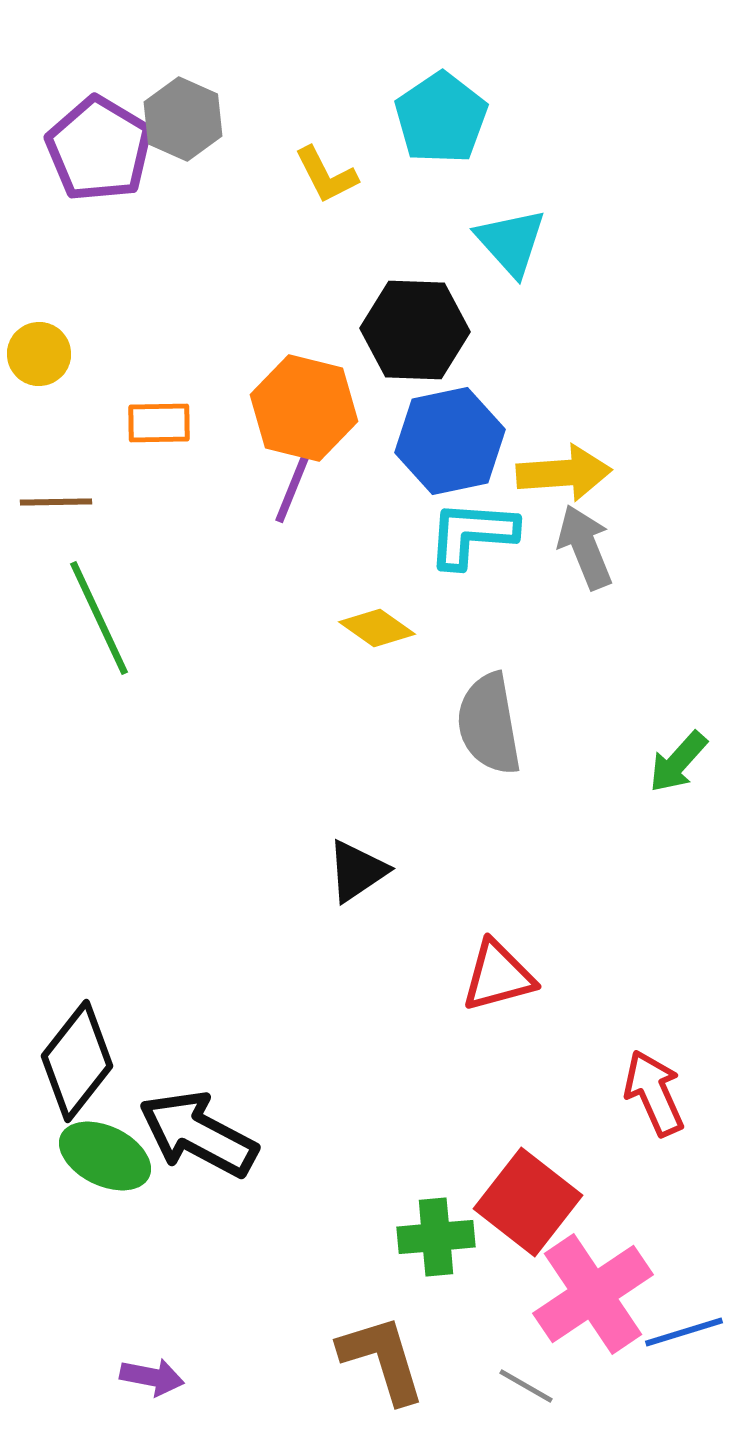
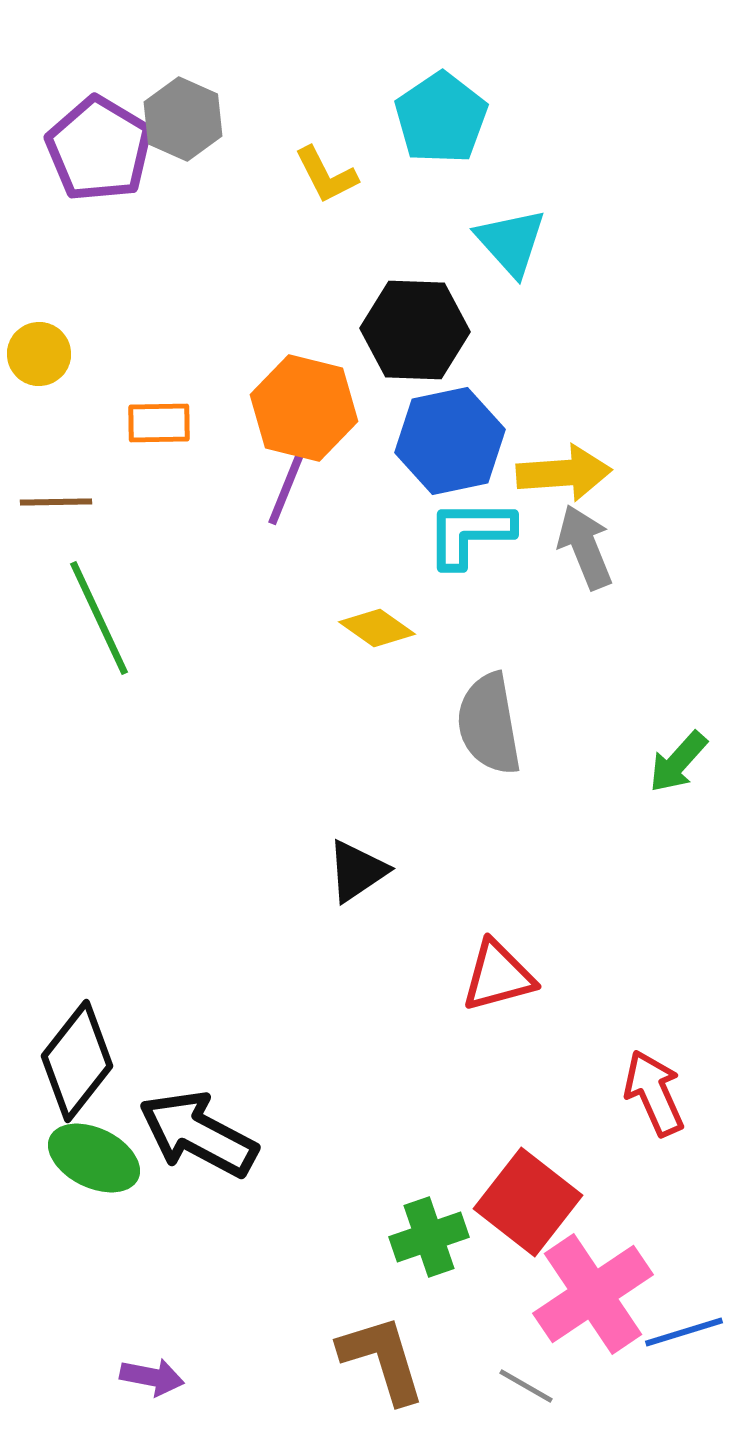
purple line: moved 7 px left, 2 px down
cyan L-shape: moved 2 px left, 1 px up; rotated 4 degrees counterclockwise
green ellipse: moved 11 px left, 2 px down
green cross: moved 7 px left; rotated 14 degrees counterclockwise
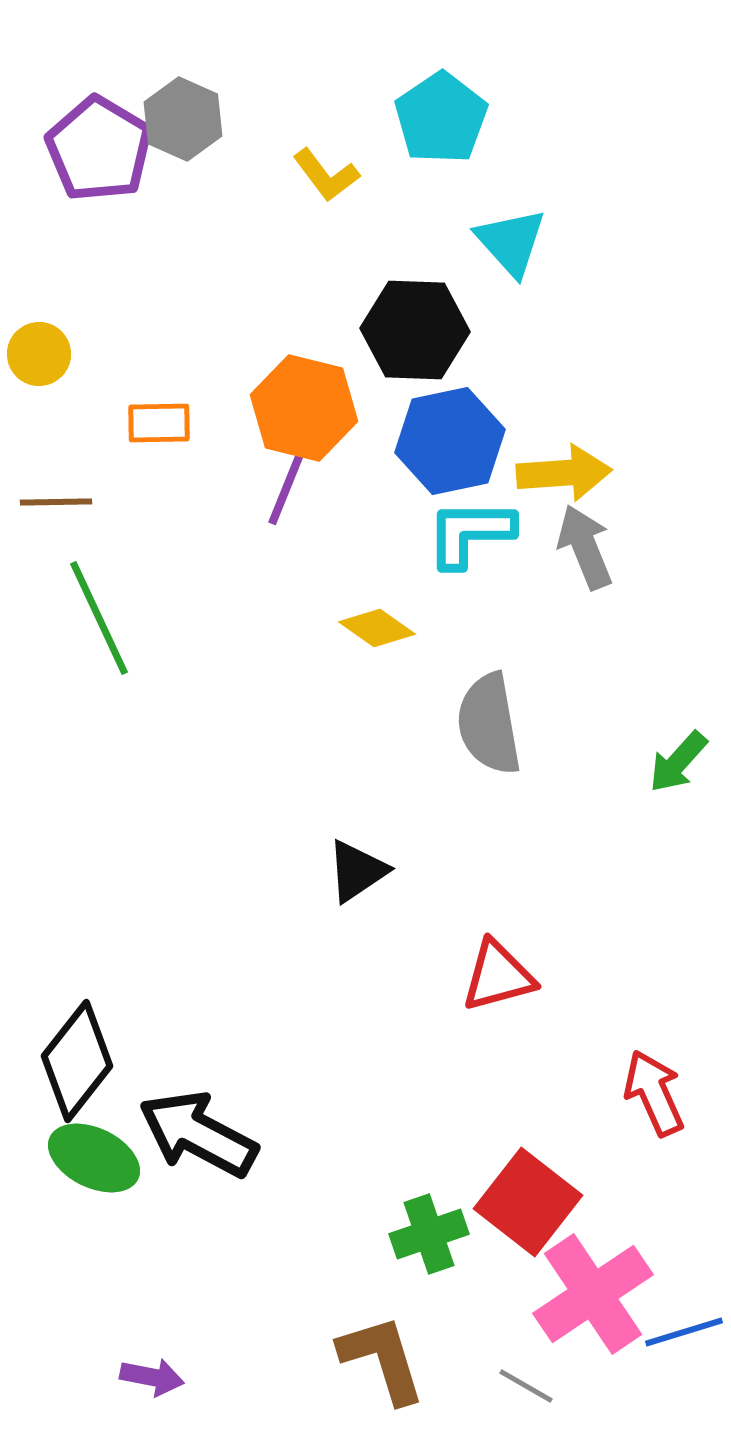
yellow L-shape: rotated 10 degrees counterclockwise
green cross: moved 3 px up
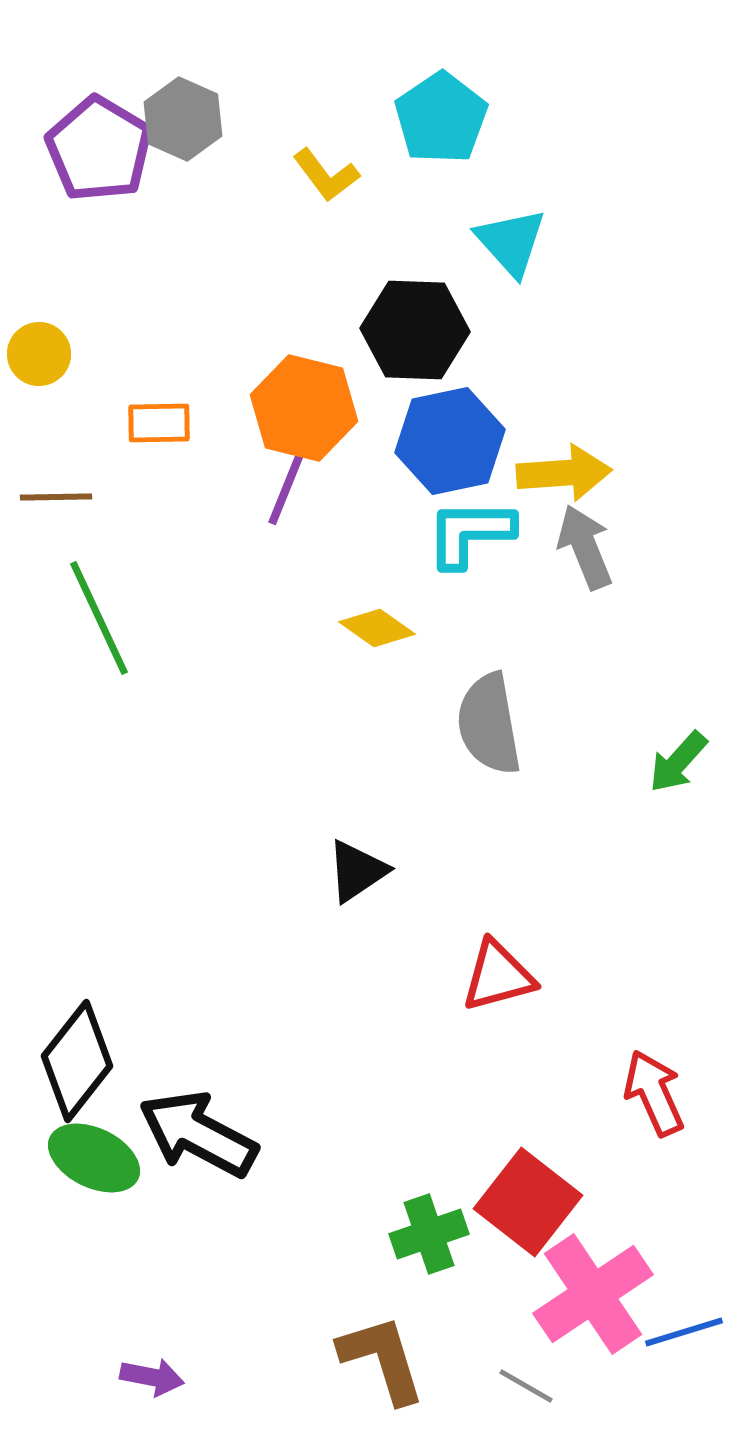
brown line: moved 5 px up
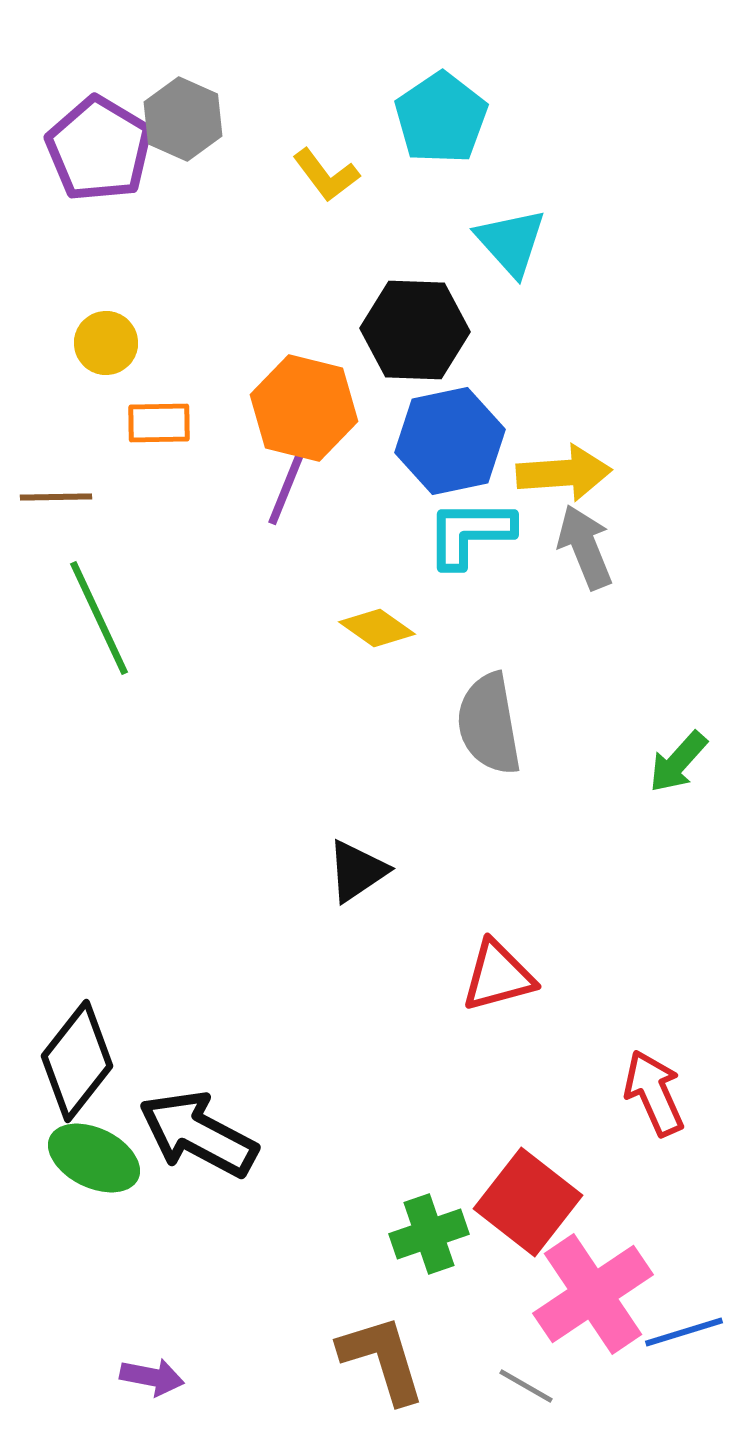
yellow circle: moved 67 px right, 11 px up
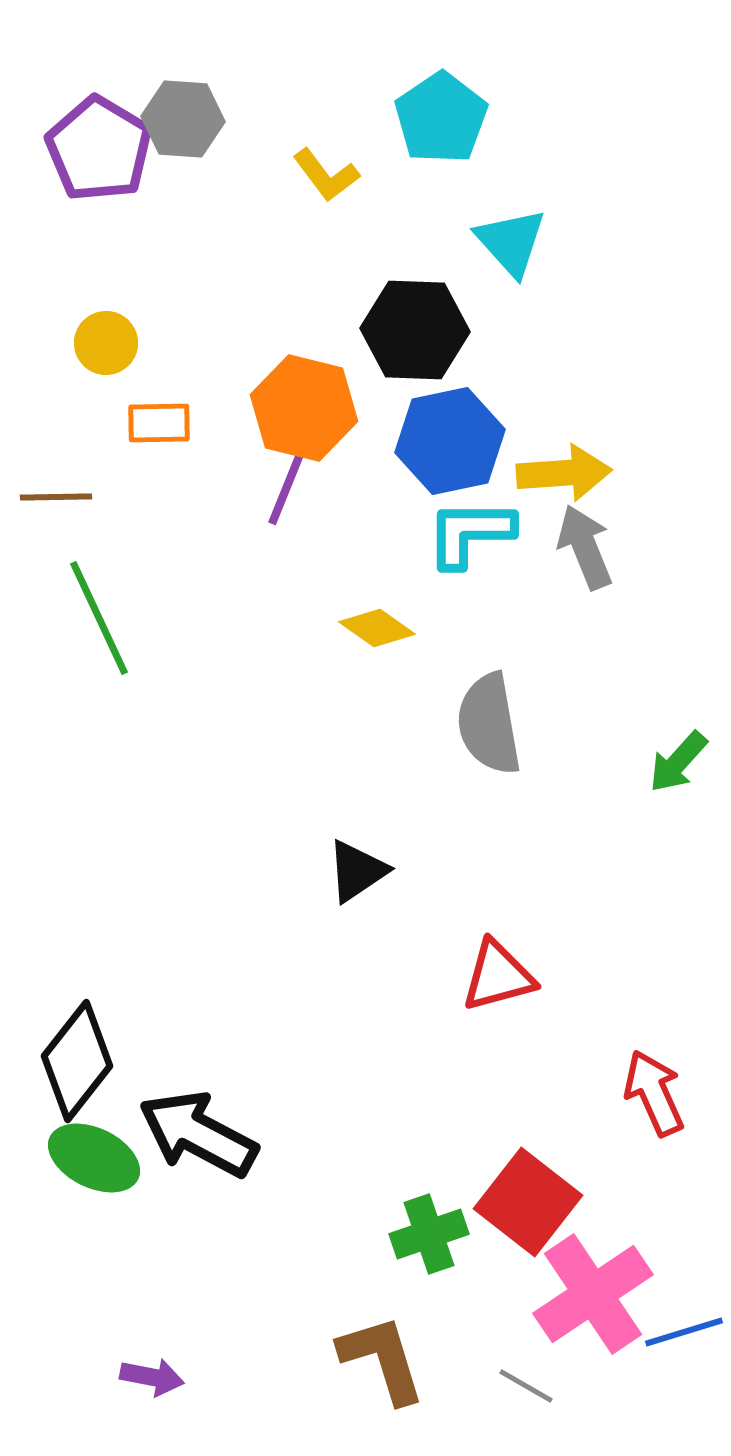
gray hexagon: rotated 20 degrees counterclockwise
